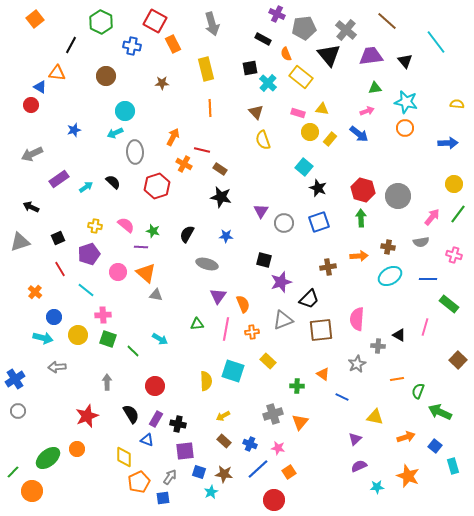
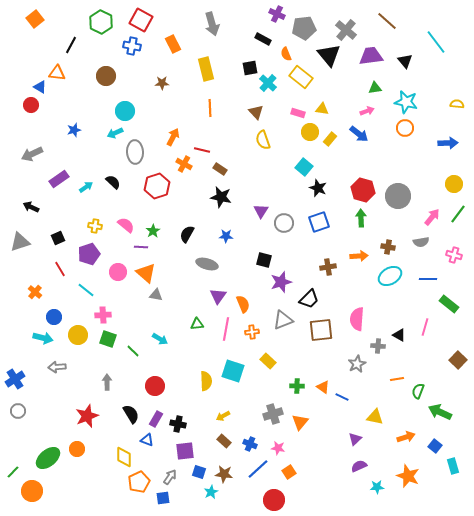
red square at (155, 21): moved 14 px left, 1 px up
green star at (153, 231): rotated 24 degrees clockwise
orange triangle at (323, 374): moved 13 px down
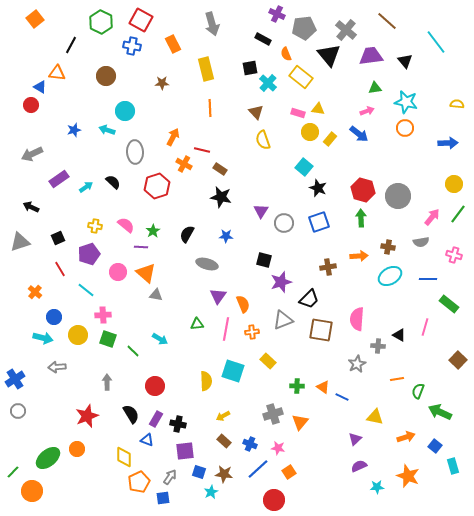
yellow triangle at (322, 109): moved 4 px left
cyan arrow at (115, 133): moved 8 px left, 3 px up; rotated 42 degrees clockwise
brown square at (321, 330): rotated 15 degrees clockwise
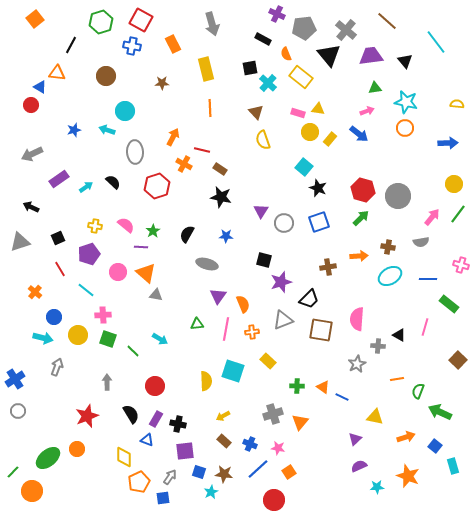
green hexagon at (101, 22): rotated 15 degrees clockwise
green arrow at (361, 218): rotated 48 degrees clockwise
pink cross at (454, 255): moved 7 px right, 10 px down
gray arrow at (57, 367): rotated 114 degrees clockwise
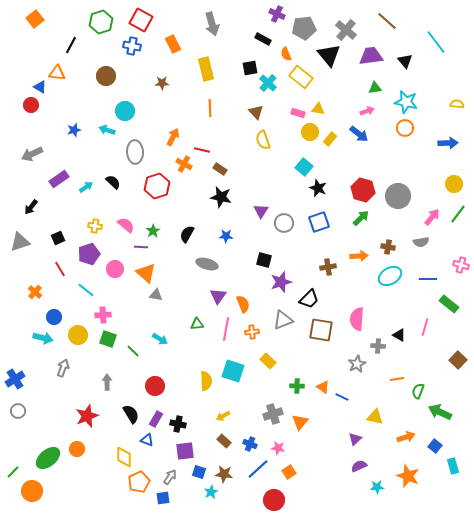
black arrow at (31, 207): rotated 77 degrees counterclockwise
pink circle at (118, 272): moved 3 px left, 3 px up
gray arrow at (57, 367): moved 6 px right, 1 px down
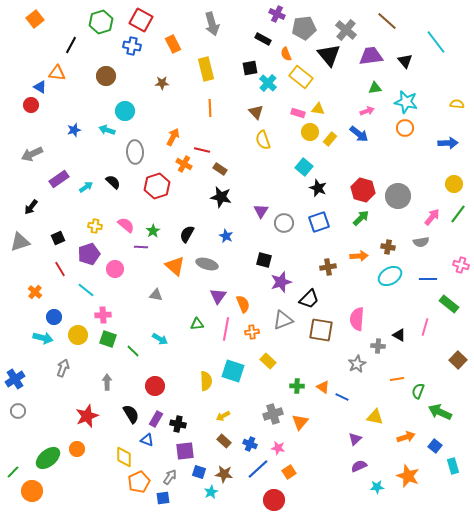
blue star at (226, 236): rotated 24 degrees clockwise
orange triangle at (146, 273): moved 29 px right, 7 px up
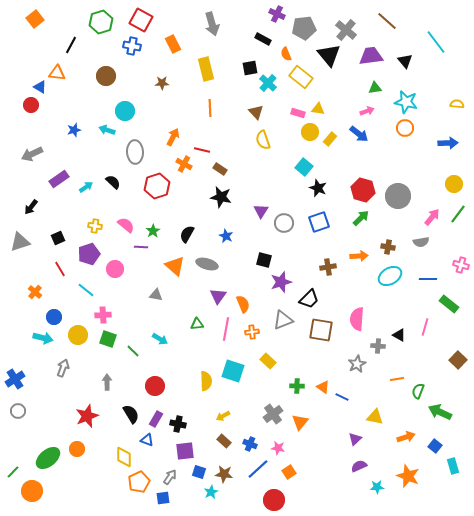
gray cross at (273, 414): rotated 18 degrees counterclockwise
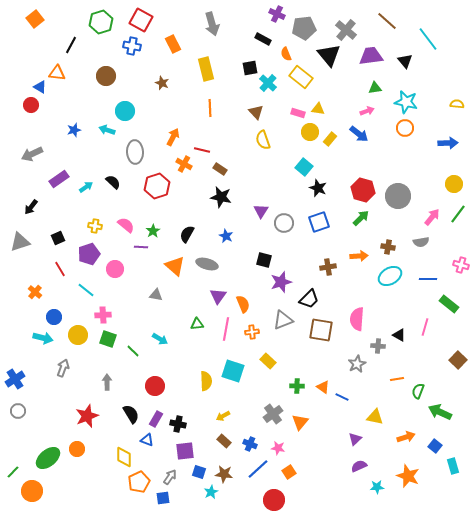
cyan line at (436, 42): moved 8 px left, 3 px up
brown star at (162, 83): rotated 24 degrees clockwise
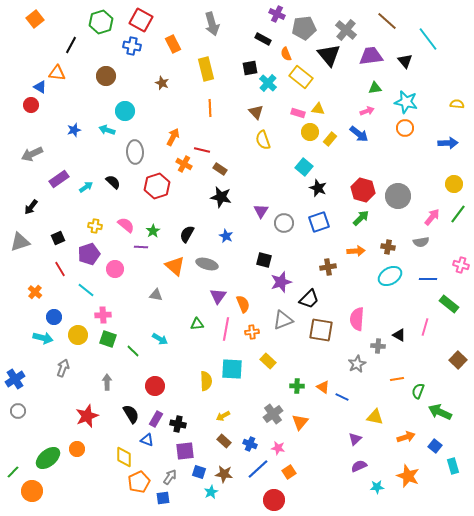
orange arrow at (359, 256): moved 3 px left, 5 px up
cyan square at (233, 371): moved 1 px left, 2 px up; rotated 15 degrees counterclockwise
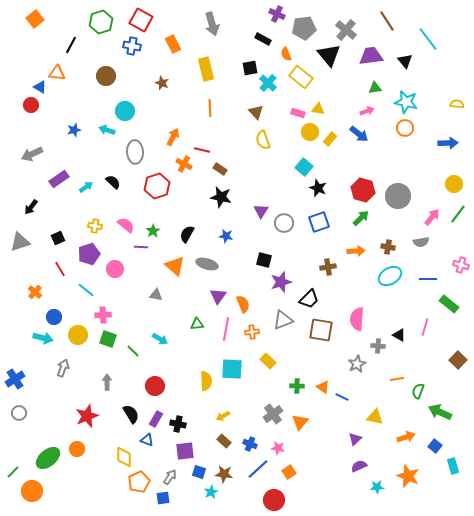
brown line at (387, 21): rotated 15 degrees clockwise
blue star at (226, 236): rotated 16 degrees counterclockwise
gray circle at (18, 411): moved 1 px right, 2 px down
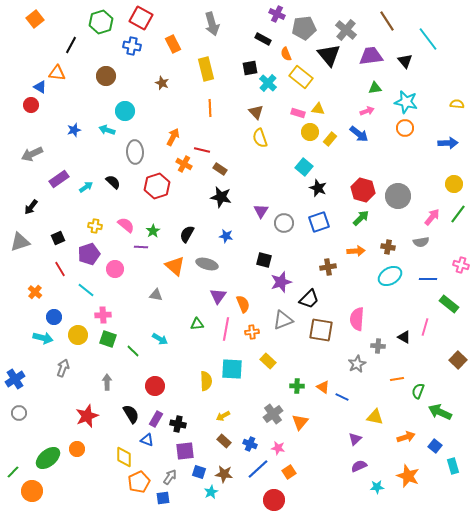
red square at (141, 20): moved 2 px up
yellow semicircle at (263, 140): moved 3 px left, 2 px up
black triangle at (399, 335): moved 5 px right, 2 px down
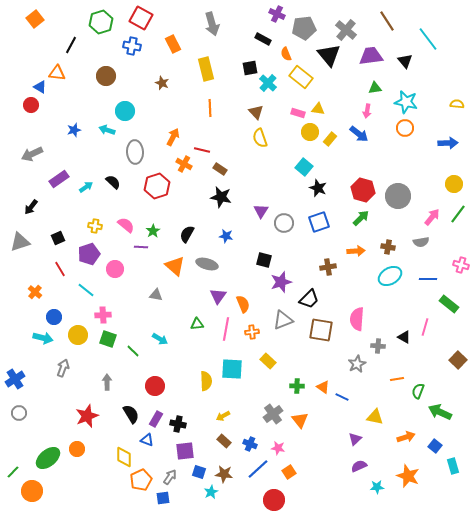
pink arrow at (367, 111): rotated 120 degrees clockwise
orange triangle at (300, 422): moved 2 px up; rotated 18 degrees counterclockwise
orange pentagon at (139, 482): moved 2 px right, 2 px up
